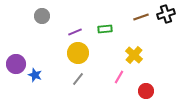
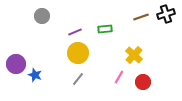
red circle: moved 3 px left, 9 px up
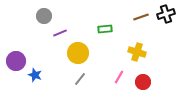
gray circle: moved 2 px right
purple line: moved 15 px left, 1 px down
yellow cross: moved 3 px right, 3 px up; rotated 24 degrees counterclockwise
purple circle: moved 3 px up
gray line: moved 2 px right
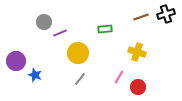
gray circle: moved 6 px down
red circle: moved 5 px left, 5 px down
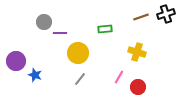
purple line: rotated 24 degrees clockwise
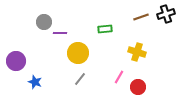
blue star: moved 7 px down
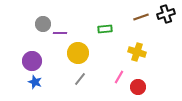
gray circle: moved 1 px left, 2 px down
purple circle: moved 16 px right
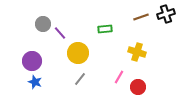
purple line: rotated 48 degrees clockwise
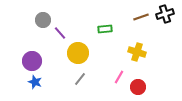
black cross: moved 1 px left
gray circle: moved 4 px up
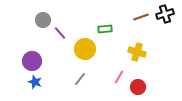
yellow circle: moved 7 px right, 4 px up
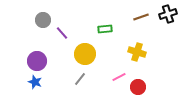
black cross: moved 3 px right
purple line: moved 2 px right
yellow circle: moved 5 px down
purple circle: moved 5 px right
pink line: rotated 32 degrees clockwise
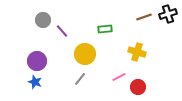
brown line: moved 3 px right
purple line: moved 2 px up
